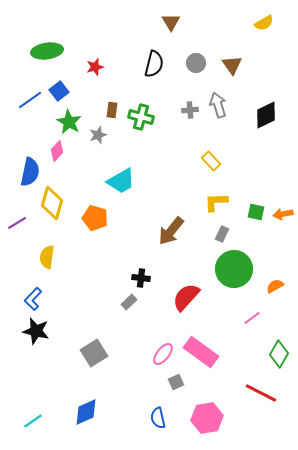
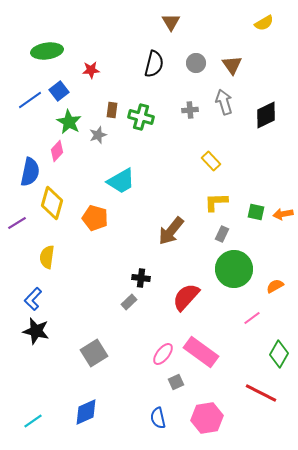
red star at (95, 67): moved 4 px left, 3 px down; rotated 12 degrees clockwise
gray arrow at (218, 105): moved 6 px right, 3 px up
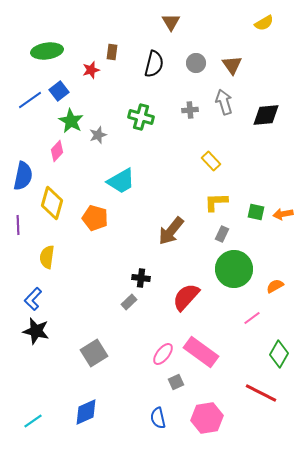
red star at (91, 70): rotated 12 degrees counterclockwise
brown rectangle at (112, 110): moved 58 px up
black diamond at (266, 115): rotated 20 degrees clockwise
green star at (69, 122): moved 2 px right, 1 px up
blue semicircle at (30, 172): moved 7 px left, 4 px down
purple line at (17, 223): moved 1 px right, 2 px down; rotated 60 degrees counterclockwise
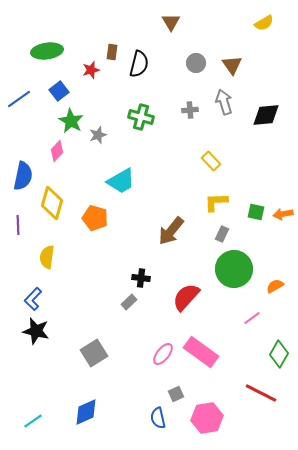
black semicircle at (154, 64): moved 15 px left
blue line at (30, 100): moved 11 px left, 1 px up
gray square at (176, 382): moved 12 px down
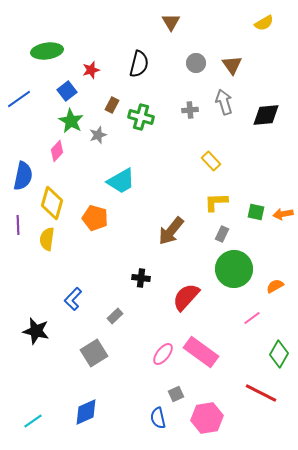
brown rectangle at (112, 52): moved 53 px down; rotated 21 degrees clockwise
blue square at (59, 91): moved 8 px right
yellow semicircle at (47, 257): moved 18 px up
blue L-shape at (33, 299): moved 40 px right
gray rectangle at (129, 302): moved 14 px left, 14 px down
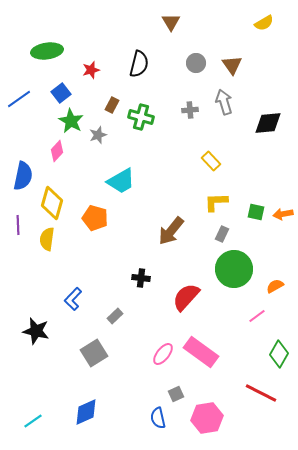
blue square at (67, 91): moved 6 px left, 2 px down
black diamond at (266, 115): moved 2 px right, 8 px down
pink line at (252, 318): moved 5 px right, 2 px up
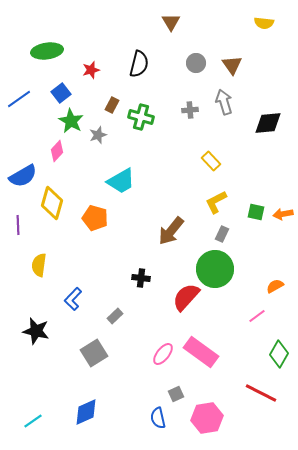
yellow semicircle at (264, 23): rotated 36 degrees clockwise
blue semicircle at (23, 176): rotated 48 degrees clockwise
yellow L-shape at (216, 202): rotated 25 degrees counterclockwise
yellow semicircle at (47, 239): moved 8 px left, 26 px down
green circle at (234, 269): moved 19 px left
